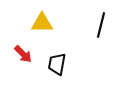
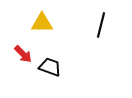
black trapezoid: moved 7 px left, 3 px down; rotated 100 degrees clockwise
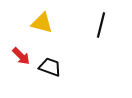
yellow triangle: rotated 15 degrees clockwise
red arrow: moved 2 px left, 2 px down
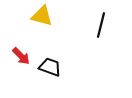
yellow triangle: moved 7 px up
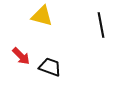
black line: rotated 25 degrees counterclockwise
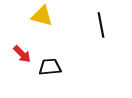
red arrow: moved 1 px right, 2 px up
black trapezoid: rotated 25 degrees counterclockwise
